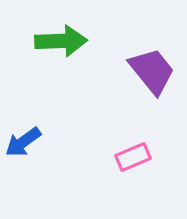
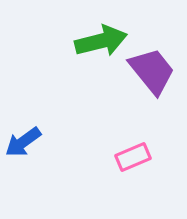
green arrow: moved 40 px right; rotated 12 degrees counterclockwise
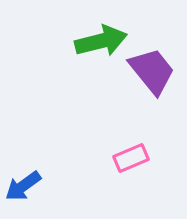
blue arrow: moved 44 px down
pink rectangle: moved 2 px left, 1 px down
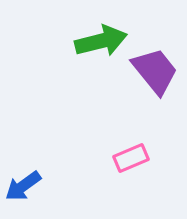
purple trapezoid: moved 3 px right
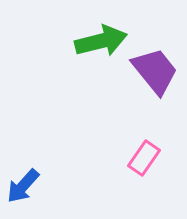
pink rectangle: moved 13 px right; rotated 32 degrees counterclockwise
blue arrow: rotated 12 degrees counterclockwise
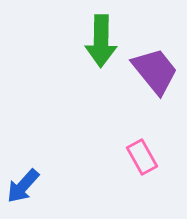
green arrow: rotated 105 degrees clockwise
pink rectangle: moved 2 px left, 1 px up; rotated 64 degrees counterclockwise
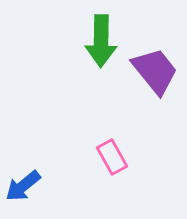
pink rectangle: moved 30 px left
blue arrow: rotated 9 degrees clockwise
